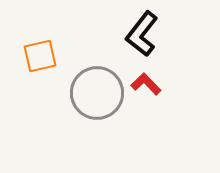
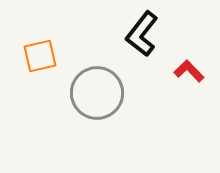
red L-shape: moved 43 px right, 13 px up
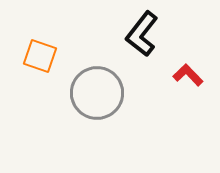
orange square: rotated 32 degrees clockwise
red L-shape: moved 1 px left, 4 px down
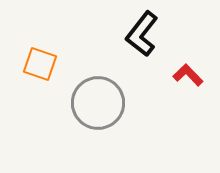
orange square: moved 8 px down
gray circle: moved 1 px right, 10 px down
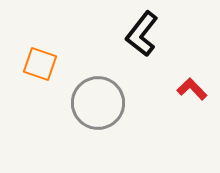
red L-shape: moved 4 px right, 14 px down
